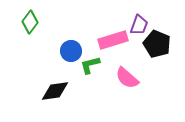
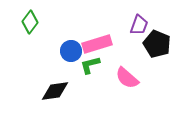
pink rectangle: moved 16 px left, 4 px down
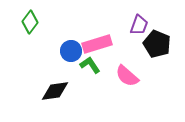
green L-shape: rotated 70 degrees clockwise
pink semicircle: moved 2 px up
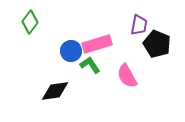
purple trapezoid: rotated 10 degrees counterclockwise
pink semicircle: rotated 20 degrees clockwise
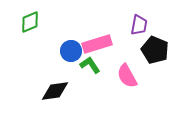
green diamond: rotated 30 degrees clockwise
black pentagon: moved 2 px left, 6 px down
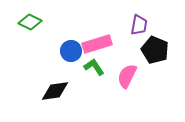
green diamond: rotated 50 degrees clockwise
green L-shape: moved 4 px right, 2 px down
pink semicircle: rotated 55 degrees clockwise
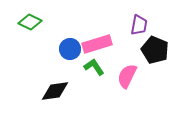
blue circle: moved 1 px left, 2 px up
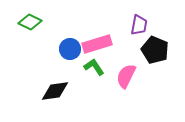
pink semicircle: moved 1 px left
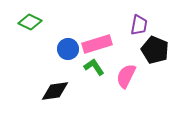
blue circle: moved 2 px left
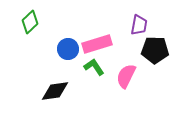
green diamond: rotated 70 degrees counterclockwise
black pentagon: rotated 20 degrees counterclockwise
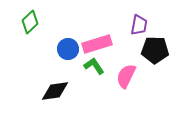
green L-shape: moved 1 px up
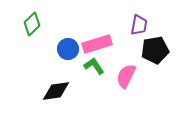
green diamond: moved 2 px right, 2 px down
black pentagon: rotated 12 degrees counterclockwise
black diamond: moved 1 px right
